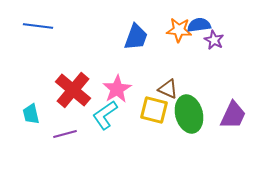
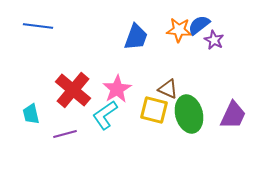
blue semicircle: rotated 30 degrees counterclockwise
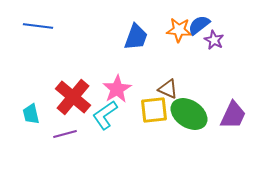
red cross: moved 7 px down
yellow square: rotated 20 degrees counterclockwise
green ellipse: rotated 42 degrees counterclockwise
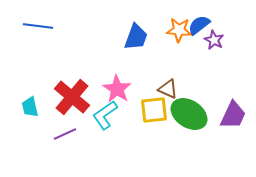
pink star: rotated 8 degrees counterclockwise
red cross: moved 1 px left
cyan trapezoid: moved 1 px left, 7 px up
purple line: rotated 10 degrees counterclockwise
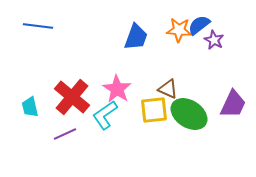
purple trapezoid: moved 11 px up
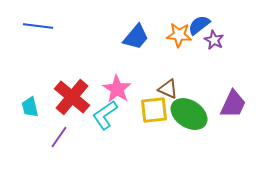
orange star: moved 5 px down
blue trapezoid: rotated 20 degrees clockwise
purple line: moved 6 px left, 3 px down; rotated 30 degrees counterclockwise
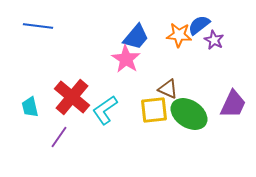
pink star: moved 9 px right, 30 px up
cyan L-shape: moved 5 px up
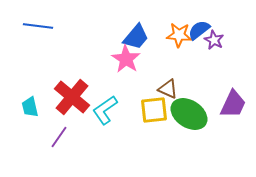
blue semicircle: moved 5 px down
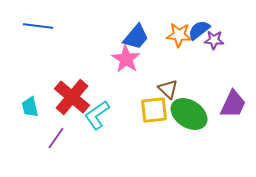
purple star: rotated 24 degrees counterclockwise
brown triangle: rotated 20 degrees clockwise
cyan L-shape: moved 8 px left, 5 px down
purple line: moved 3 px left, 1 px down
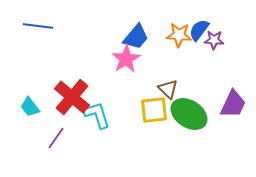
blue semicircle: rotated 15 degrees counterclockwise
pink star: rotated 8 degrees clockwise
cyan trapezoid: rotated 25 degrees counterclockwise
cyan L-shape: rotated 108 degrees clockwise
